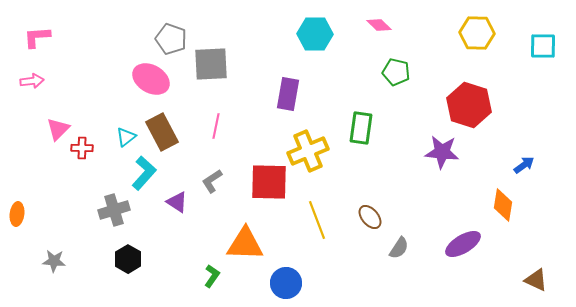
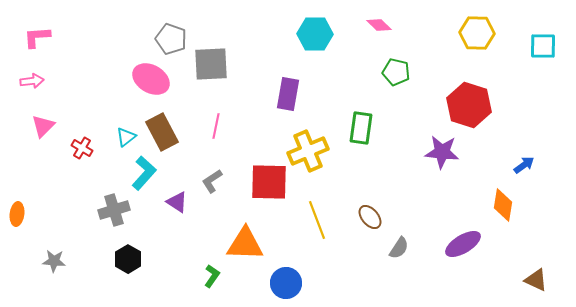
pink triangle: moved 15 px left, 3 px up
red cross: rotated 30 degrees clockwise
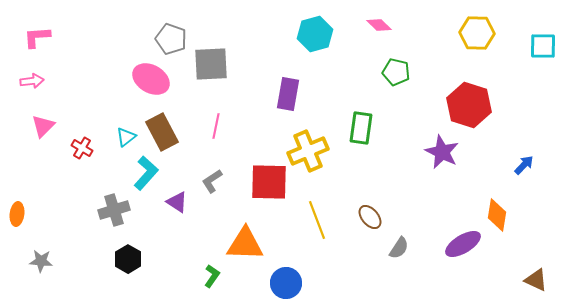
cyan hexagon: rotated 16 degrees counterclockwise
purple star: rotated 20 degrees clockwise
blue arrow: rotated 10 degrees counterclockwise
cyan L-shape: moved 2 px right
orange diamond: moved 6 px left, 10 px down
gray star: moved 13 px left
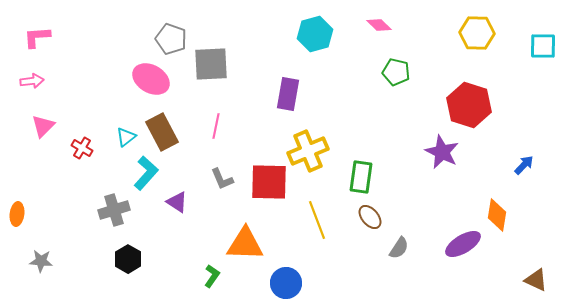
green rectangle: moved 49 px down
gray L-shape: moved 10 px right, 2 px up; rotated 80 degrees counterclockwise
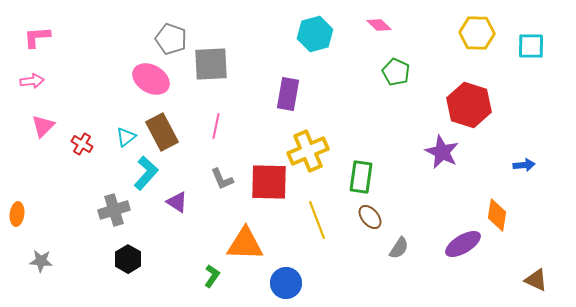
cyan square: moved 12 px left
green pentagon: rotated 12 degrees clockwise
red cross: moved 4 px up
blue arrow: rotated 40 degrees clockwise
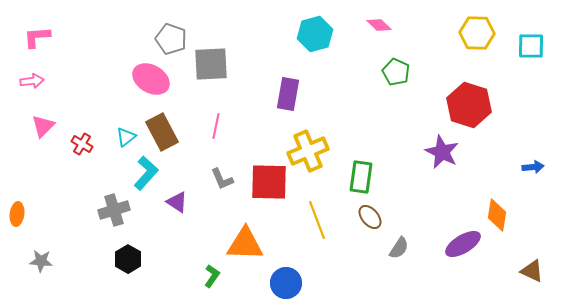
blue arrow: moved 9 px right, 2 px down
brown triangle: moved 4 px left, 9 px up
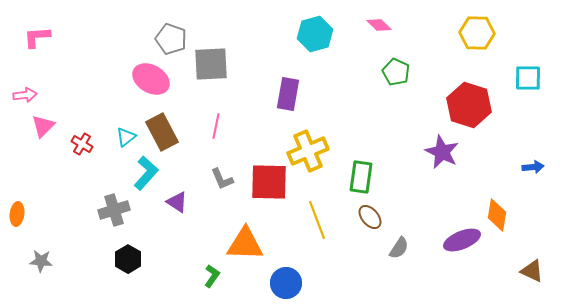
cyan square: moved 3 px left, 32 px down
pink arrow: moved 7 px left, 14 px down
purple ellipse: moved 1 px left, 4 px up; rotated 9 degrees clockwise
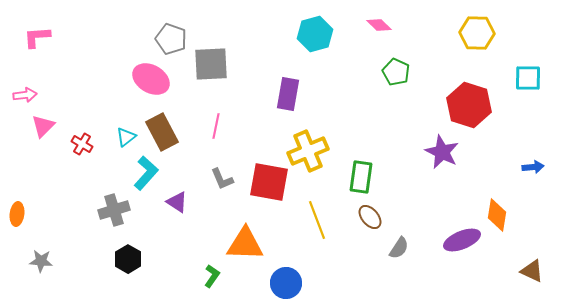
red square: rotated 9 degrees clockwise
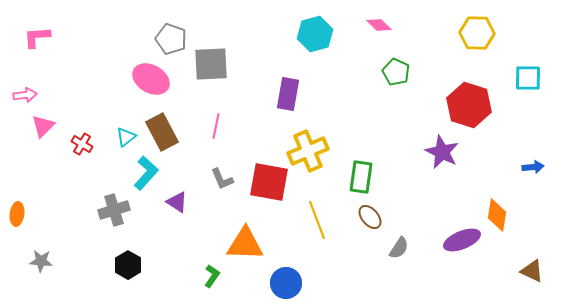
black hexagon: moved 6 px down
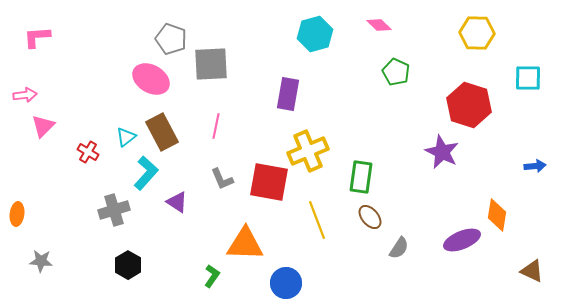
red cross: moved 6 px right, 8 px down
blue arrow: moved 2 px right, 1 px up
